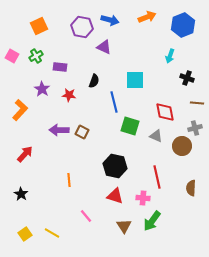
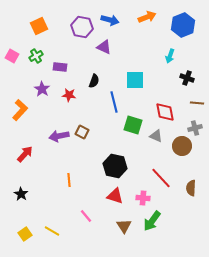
green square: moved 3 px right, 1 px up
purple arrow: moved 6 px down; rotated 12 degrees counterclockwise
red line: moved 4 px right, 1 px down; rotated 30 degrees counterclockwise
yellow line: moved 2 px up
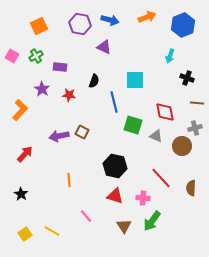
purple hexagon: moved 2 px left, 3 px up
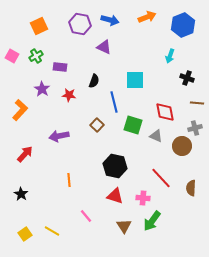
brown square: moved 15 px right, 7 px up; rotated 16 degrees clockwise
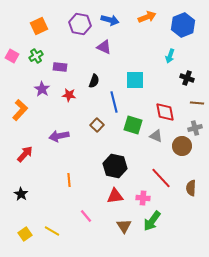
red triangle: rotated 24 degrees counterclockwise
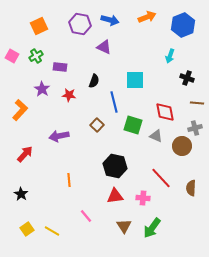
green arrow: moved 7 px down
yellow square: moved 2 px right, 5 px up
